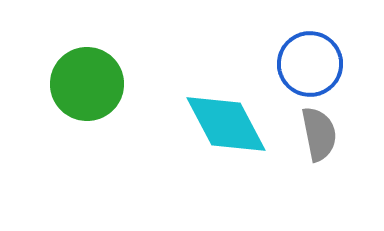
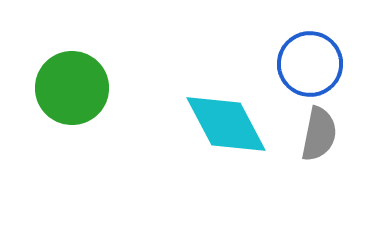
green circle: moved 15 px left, 4 px down
gray semicircle: rotated 22 degrees clockwise
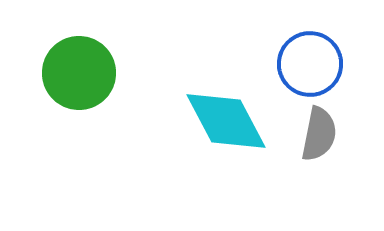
green circle: moved 7 px right, 15 px up
cyan diamond: moved 3 px up
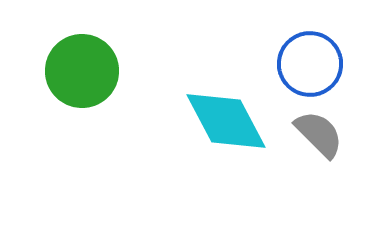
green circle: moved 3 px right, 2 px up
gray semicircle: rotated 56 degrees counterclockwise
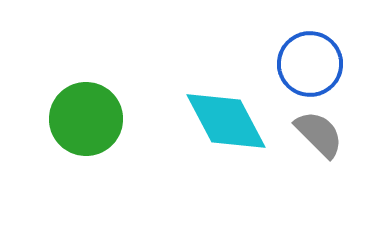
green circle: moved 4 px right, 48 px down
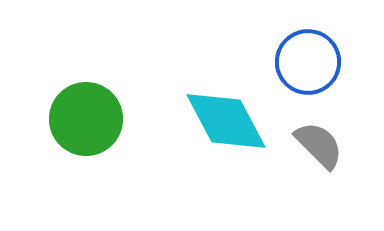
blue circle: moved 2 px left, 2 px up
gray semicircle: moved 11 px down
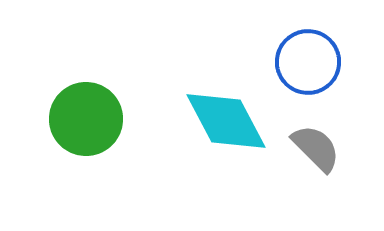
gray semicircle: moved 3 px left, 3 px down
